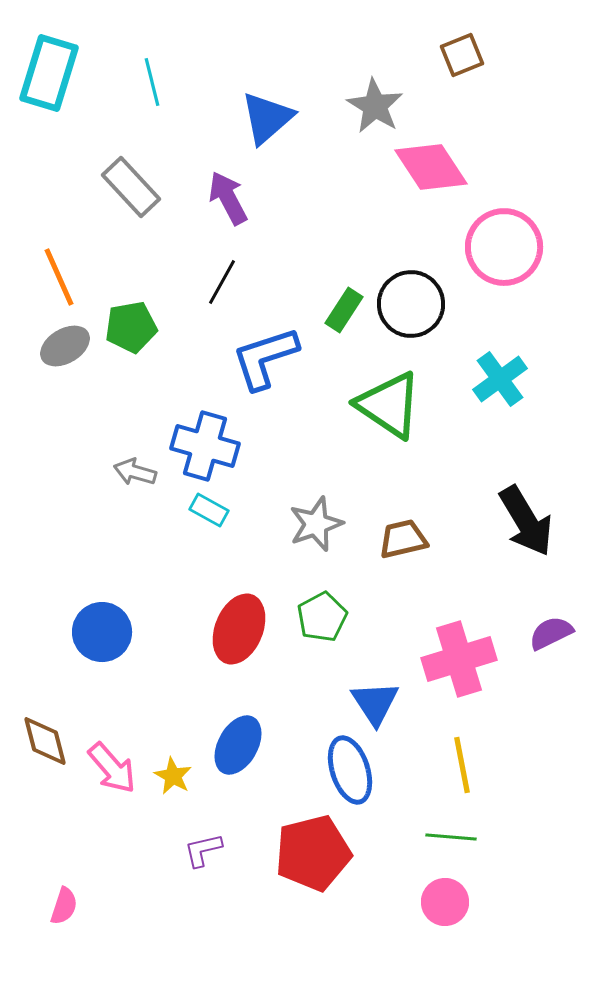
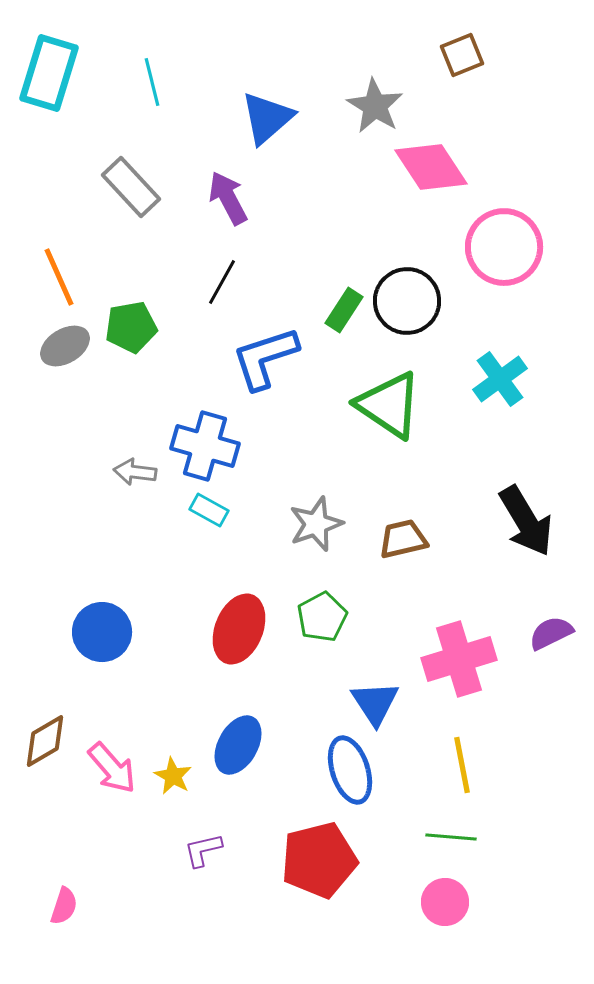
black circle at (411, 304): moved 4 px left, 3 px up
gray arrow at (135, 472): rotated 9 degrees counterclockwise
brown diamond at (45, 741): rotated 74 degrees clockwise
red pentagon at (313, 853): moved 6 px right, 7 px down
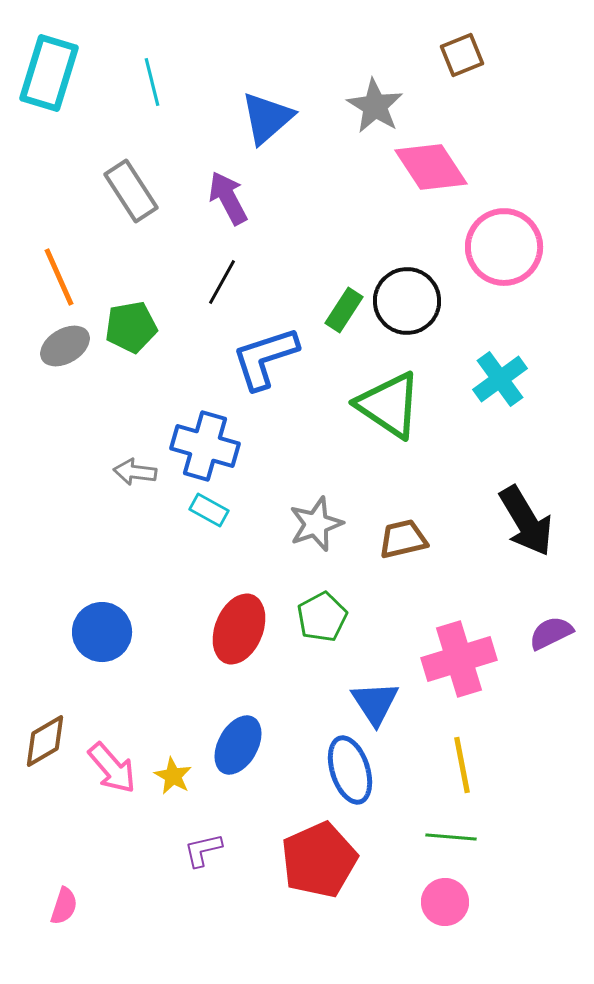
gray rectangle at (131, 187): moved 4 px down; rotated 10 degrees clockwise
red pentagon at (319, 860): rotated 10 degrees counterclockwise
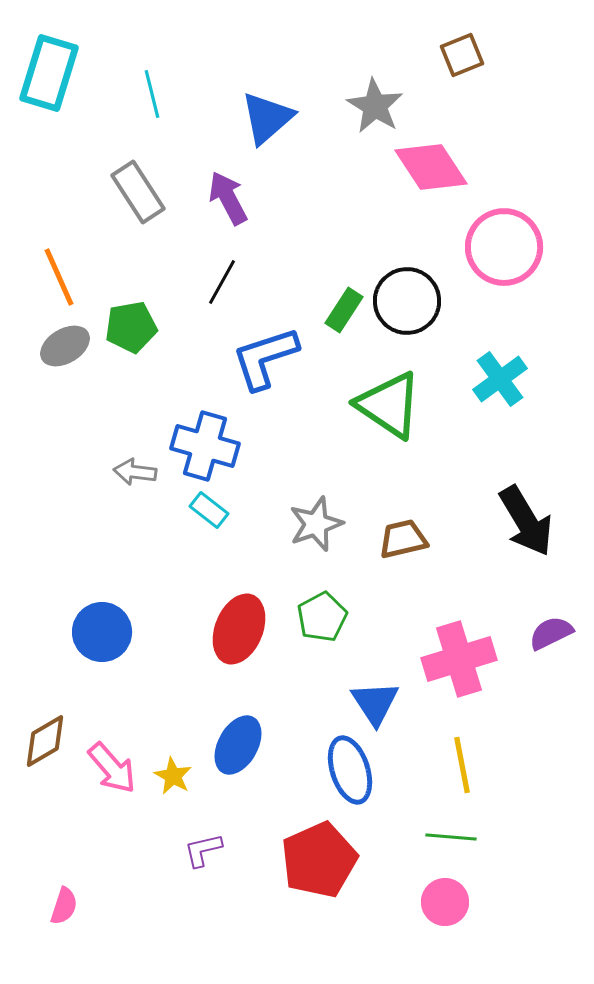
cyan line at (152, 82): moved 12 px down
gray rectangle at (131, 191): moved 7 px right, 1 px down
cyan rectangle at (209, 510): rotated 9 degrees clockwise
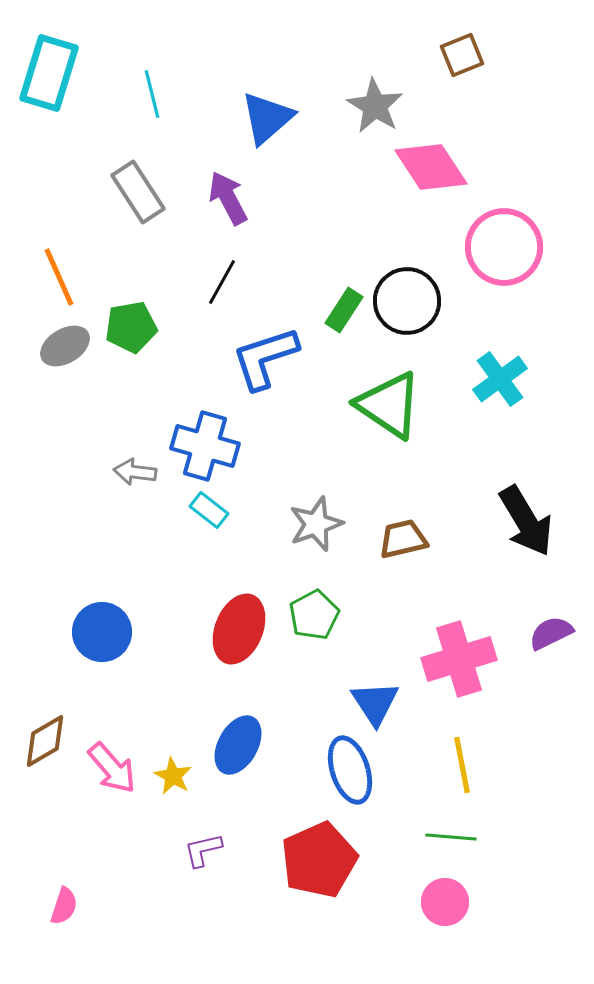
green pentagon at (322, 617): moved 8 px left, 2 px up
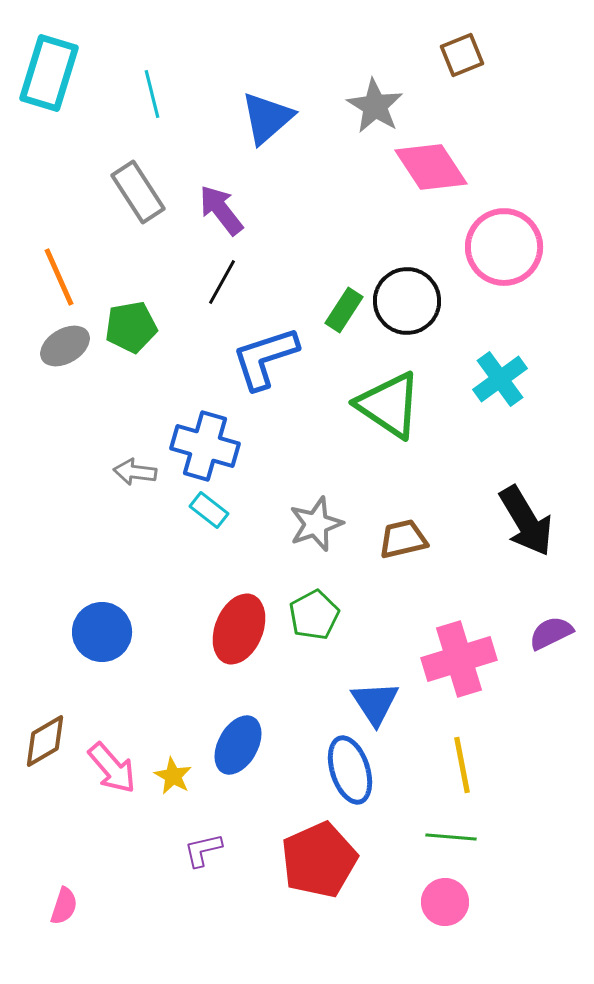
purple arrow at (228, 198): moved 7 px left, 12 px down; rotated 10 degrees counterclockwise
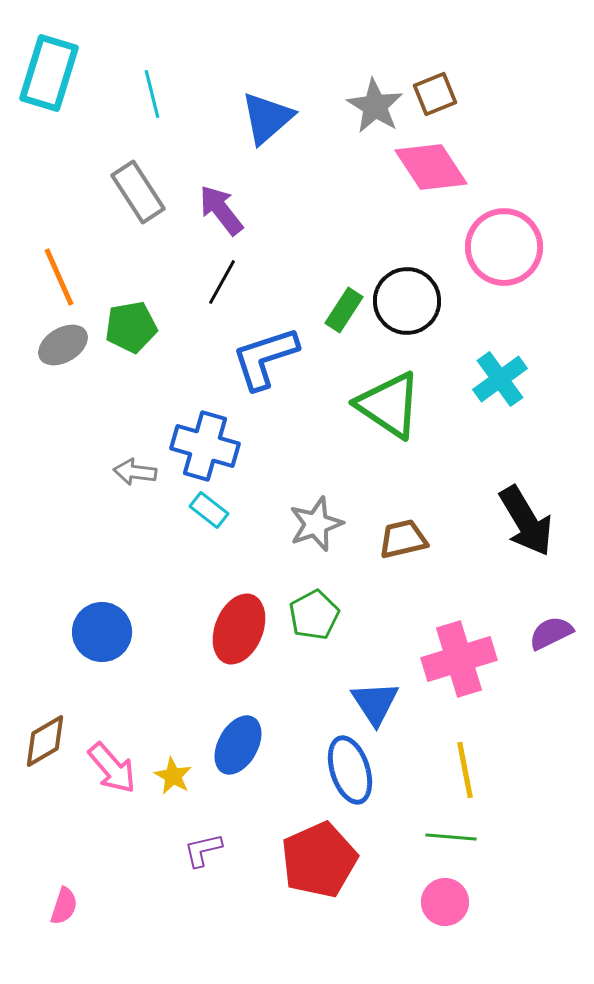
brown square at (462, 55): moved 27 px left, 39 px down
gray ellipse at (65, 346): moved 2 px left, 1 px up
yellow line at (462, 765): moved 3 px right, 5 px down
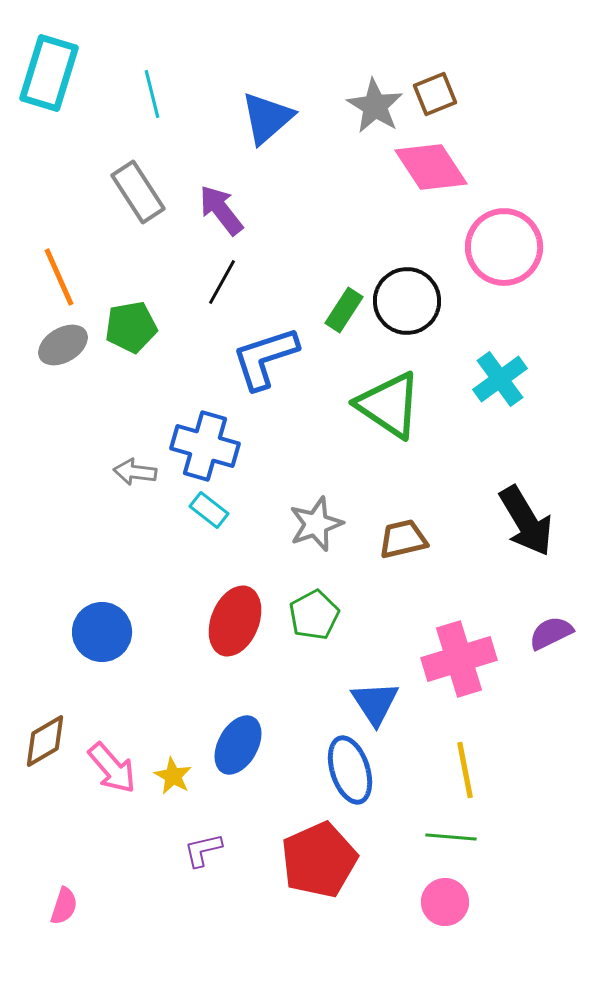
red ellipse at (239, 629): moved 4 px left, 8 px up
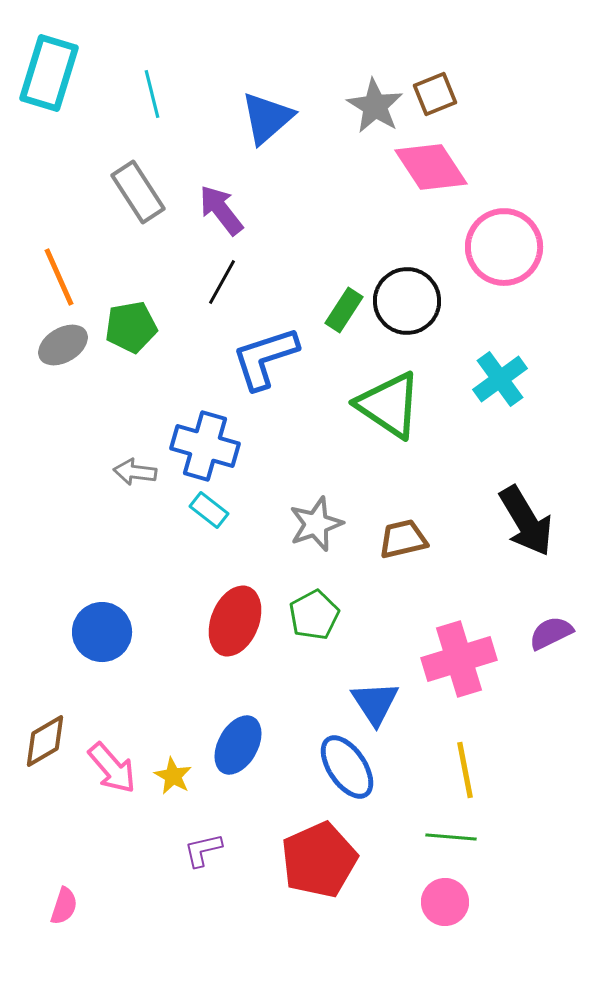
blue ellipse at (350, 770): moved 3 px left, 3 px up; rotated 16 degrees counterclockwise
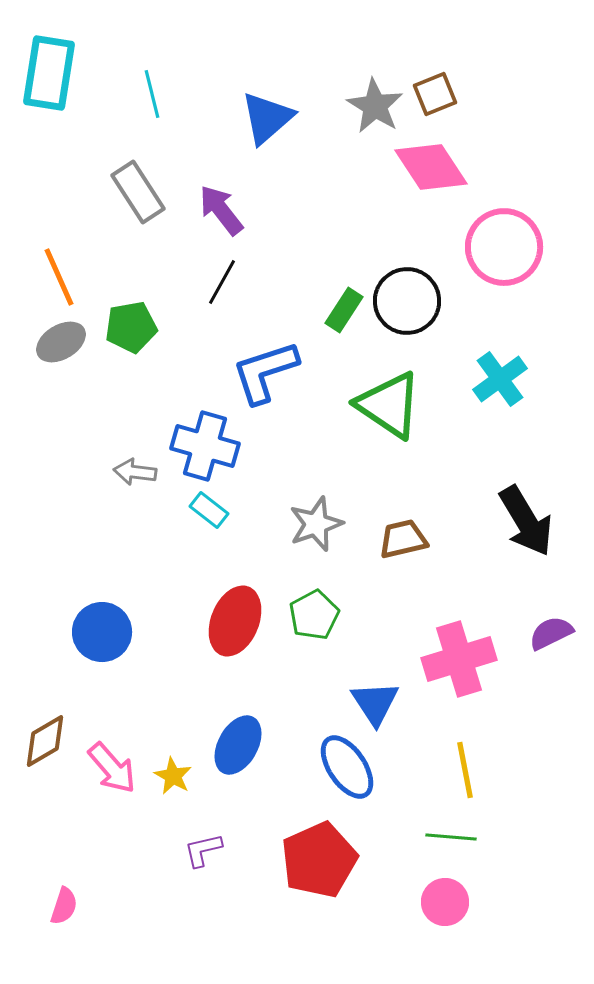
cyan rectangle at (49, 73): rotated 8 degrees counterclockwise
gray ellipse at (63, 345): moved 2 px left, 3 px up
blue L-shape at (265, 358): moved 14 px down
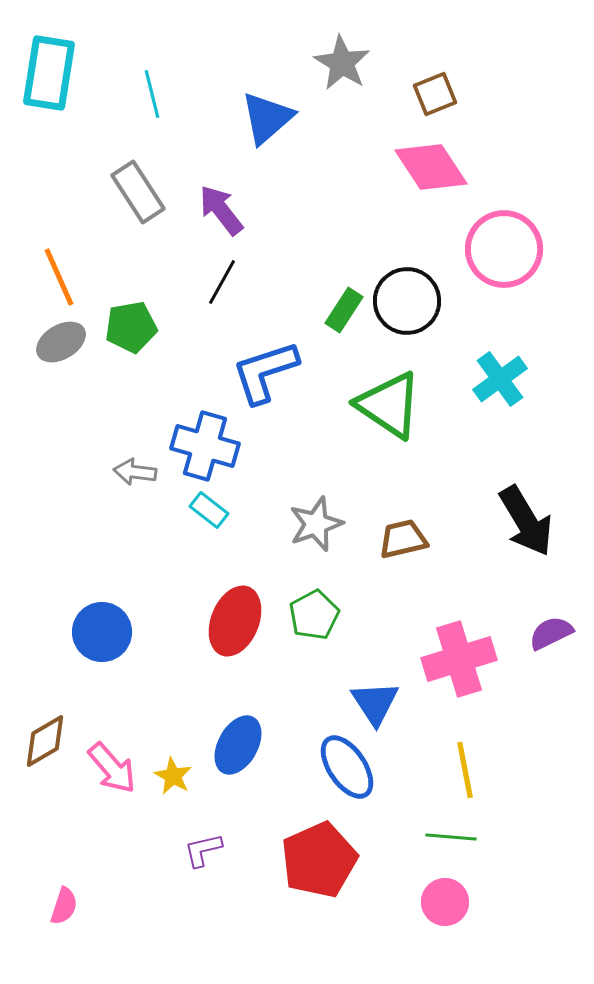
gray star at (375, 106): moved 33 px left, 43 px up
pink circle at (504, 247): moved 2 px down
